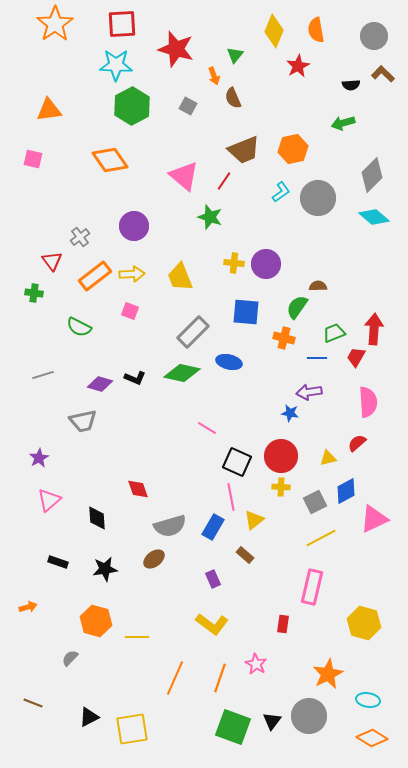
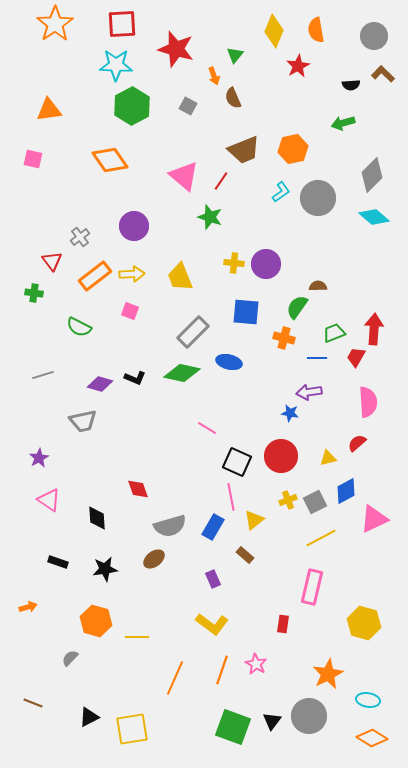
red line at (224, 181): moved 3 px left
yellow cross at (281, 487): moved 7 px right, 13 px down; rotated 24 degrees counterclockwise
pink triangle at (49, 500): rotated 45 degrees counterclockwise
orange line at (220, 678): moved 2 px right, 8 px up
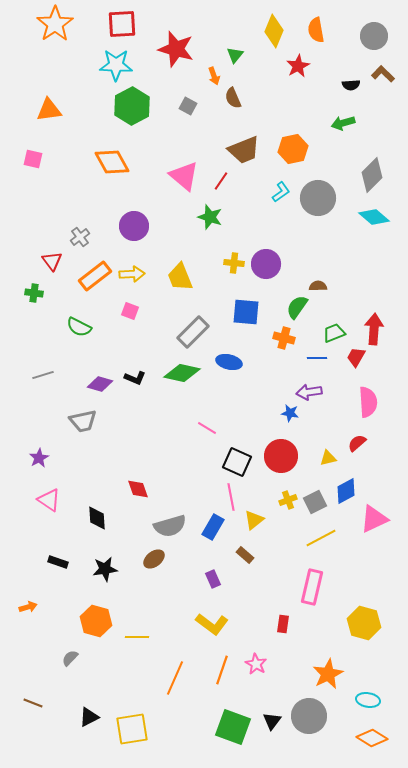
orange diamond at (110, 160): moved 2 px right, 2 px down; rotated 6 degrees clockwise
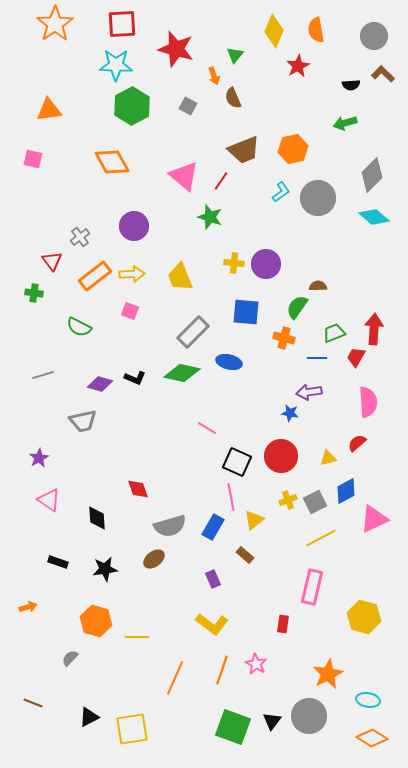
green arrow at (343, 123): moved 2 px right
yellow hexagon at (364, 623): moved 6 px up
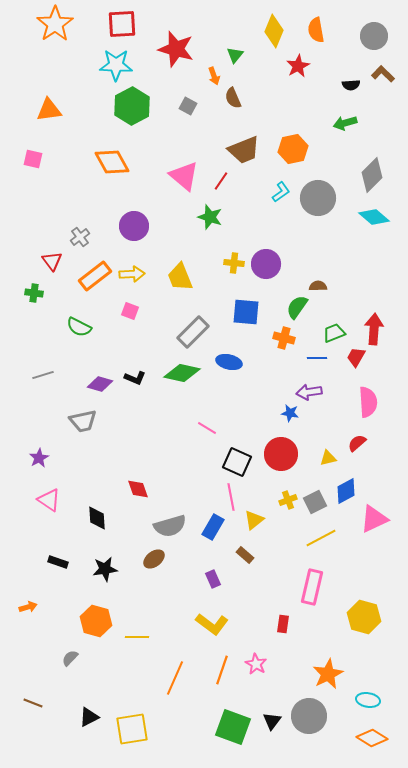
red circle at (281, 456): moved 2 px up
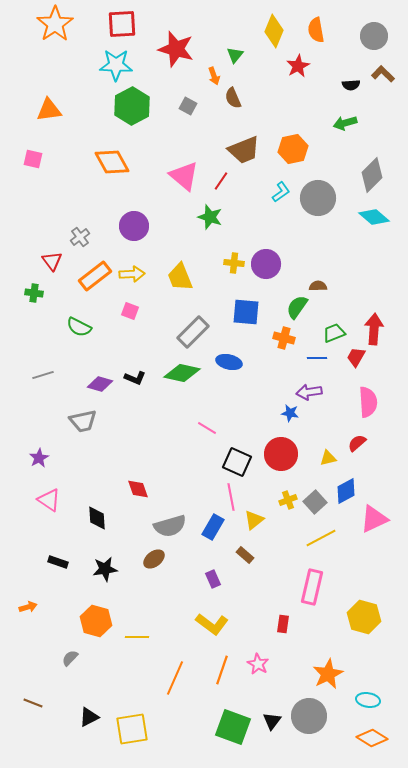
gray square at (315, 502): rotated 15 degrees counterclockwise
pink star at (256, 664): moved 2 px right
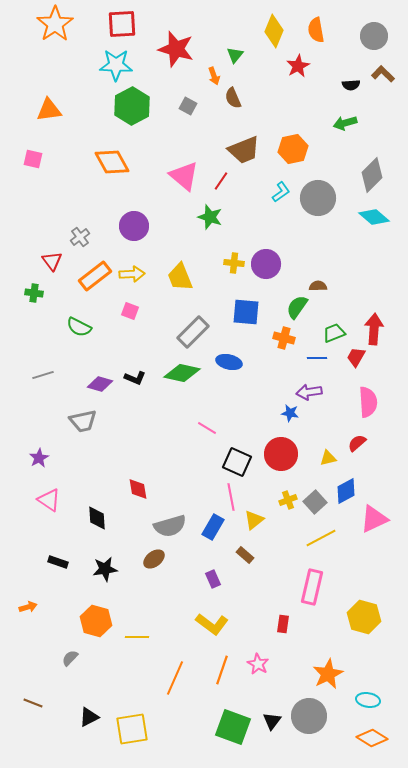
red diamond at (138, 489): rotated 10 degrees clockwise
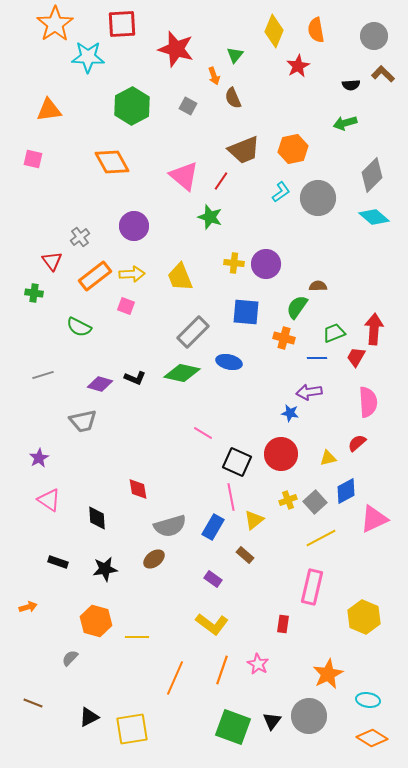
cyan star at (116, 65): moved 28 px left, 8 px up
pink square at (130, 311): moved 4 px left, 5 px up
pink line at (207, 428): moved 4 px left, 5 px down
purple rectangle at (213, 579): rotated 30 degrees counterclockwise
yellow hexagon at (364, 617): rotated 8 degrees clockwise
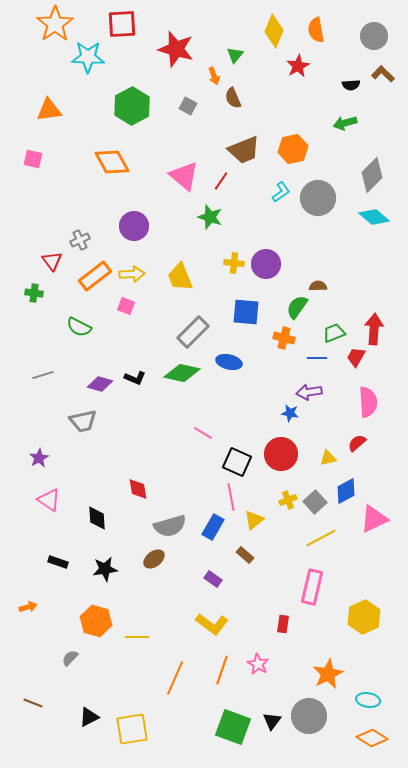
gray cross at (80, 237): moved 3 px down; rotated 12 degrees clockwise
yellow hexagon at (364, 617): rotated 12 degrees clockwise
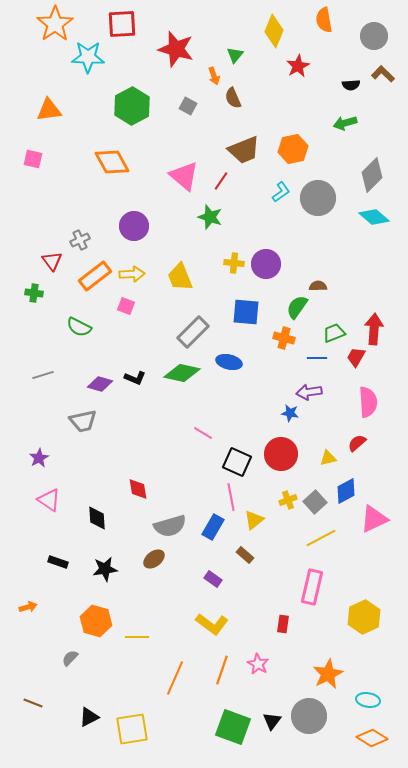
orange semicircle at (316, 30): moved 8 px right, 10 px up
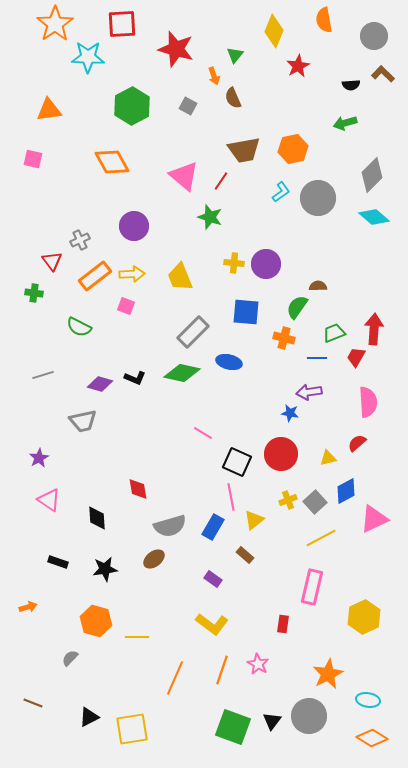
brown trapezoid at (244, 150): rotated 12 degrees clockwise
